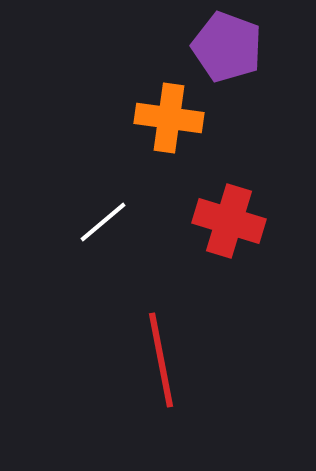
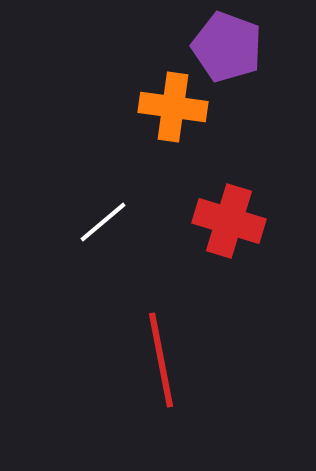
orange cross: moved 4 px right, 11 px up
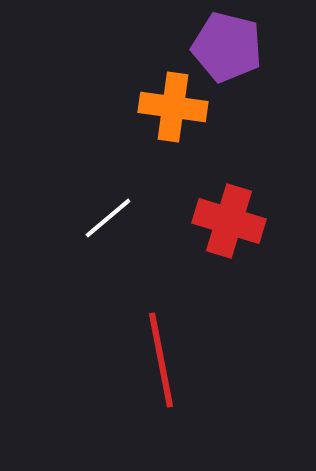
purple pentagon: rotated 6 degrees counterclockwise
white line: moved 5 px right, 4 px up
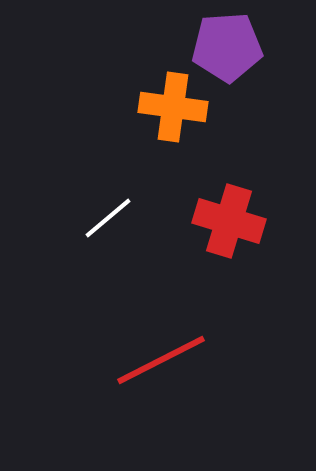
purple pentagon: rotated 18 degrees counterclockwise
red line: rotated 74 degrees clockwise
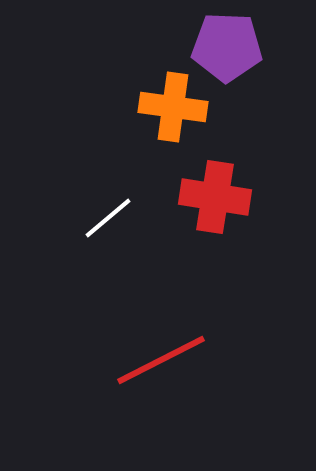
purple pentagon: rotated 6 degrees clockwise
red cross: moved 14 px left, 24 px up; rotated 8 degrees counterclockwise
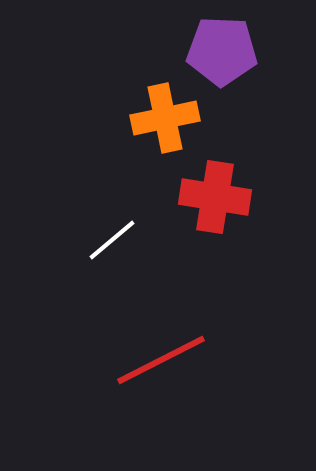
purple pentagon: moved 5 px left, 4 px down
orange cross: moved 8 px left, 11 px down; rotated 20 degrees counterclockwise
white line: moved 4 px right, 22 px down
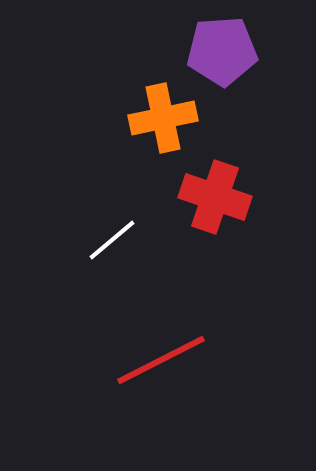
purple pentagon: rotated 6 degrees counterclockwise
orange cross: moved 2 px left
red cross: rotated 10 degrees clockwise
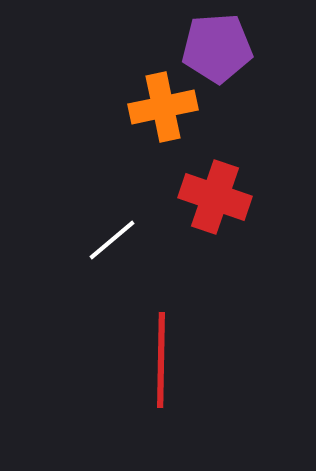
purple pentagon: moved 5 px left, 3 px up
orange cross: moved 11 px up
red line: rotated 62 degrees counterclockwise
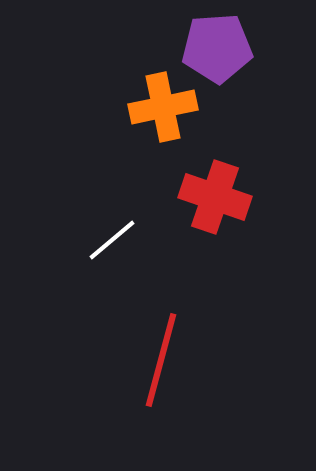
red line: rotated 14 degrees clockwise
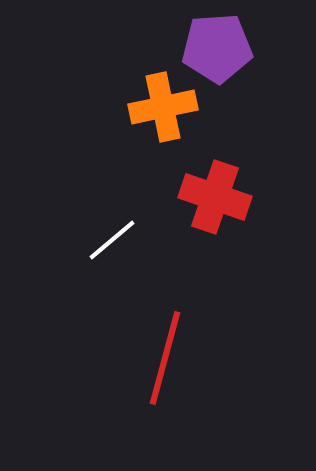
red line: moved 4 px right, 2 px up
